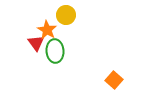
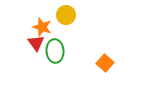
orange star: moved 5 px left, 3 px up; rotated 12 degrees counterclockwise
orange square: moved 9 px left, 17 px up
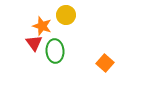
orange star: moved 1 px up
red triangle: moved 2 px left
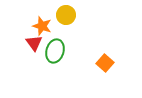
green ellipse: rotated 20 degrees clockwise
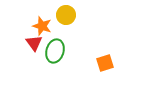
orange square: rotated 30 degrees clockwise
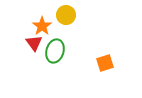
orange star: rotated 18 degrees clockwise
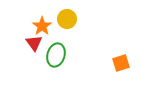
yellow circle: moved 1 px right, 4 px down
green ellipse: moved 1 px right, 4 px down
orange square: moved 16 px right
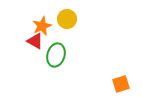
orange star: rotated 12 degrees clockwise
red triangle: moved 1 px right, 2 px up; rotated 24 degrees counterclockwise
orange square: moved 21 px down
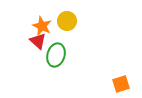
yellow circle: moved 2 px down
orange star: rotated 24 degrees counterclockwise
red triangle: moved 3 px right; rotated 12 degrees clockwise
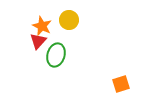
yellow circle: moved 2 px right, 1 px up
red triangle: rotated 30 degrees clockwise
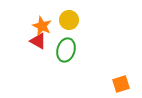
red triangle: rotated 42 degrees counterclockwise
green ellipse: moved 10 px right, 5 px up
